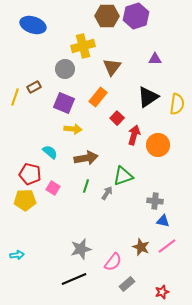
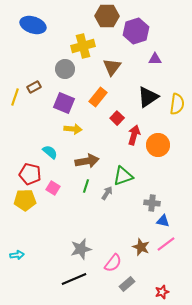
purple hexagon: moved 15 px down
brown arrow: moved 1 px right, 3 px down
gray cross: moved 3 px left, 2 px down
pink line: moved 1 px left, 2 px up
pink semicircle: moved 1 px down
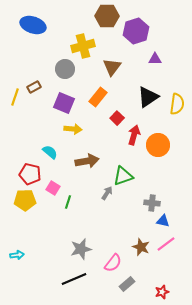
green line: moved 18 px left, 16 px down
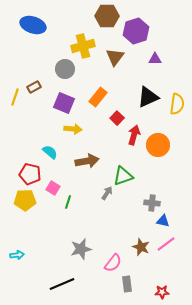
brown triangle: moved 3 px right, 10 px up
black triangle: rotated 10 degrees clockwise
black line: moved 12 px left, 5 px down
gray rectangle: rotated 56 degrees counterclockwise
red star: rotated 16 degrees clockwise
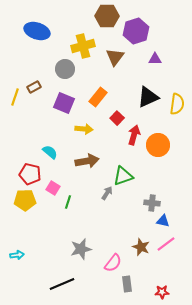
blue ellipse: moved 4 px right, 6 px down
yellow arrow: moved 11 px right
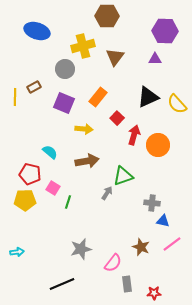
purple hexagon: moved 29 px right; rotated 20 degrees clockwise
yellow line: rotated 18 degrees counterclockwise
yellow semicircle: rotated 130 degrees clockwise
pink line: moved 6 px right
cyan arrow: moved 3 px up
red star: moved 8 px left, 1 px down
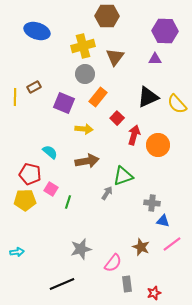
gray circle: moved 20 px right, 5 px down
pink square: moved 2 px left, 1 px down
red star: rotated 16 degrees counterclockwise
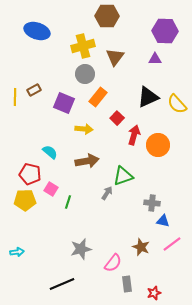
brown rectangle: moved 3 px down
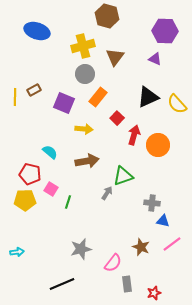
brown hexagon: rotated 15 degrees clockwise
purple triangle: rotated 24 degrees clockwise
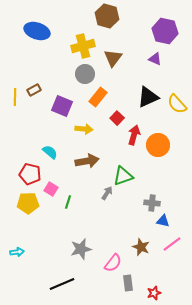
purple hexagon: rotated 10 degrees clockwise
brown triangle: moved 2 px left, 1 px down
purple square: moved 2 px left, 3 px down
yellow pentagon: moved 3 px right, 3 px down
gray rectangle: moved 1 px right, 1 px up
